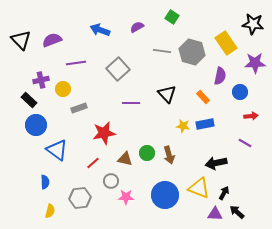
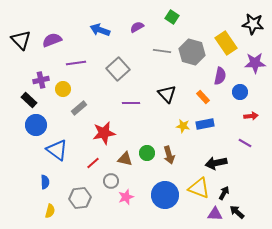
gray rectangle at (79, 108): rotated 21 degrees counterclockwise
pink star at (126, 197): rotated 21 degrees counterclockwise
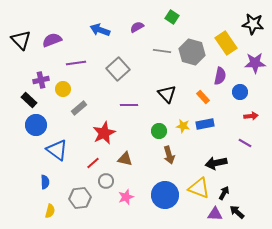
purple line at (131, 103): moved 2 px left, 2 px down
red star at (104, 133): rotated 15 degrees counterclockwise
green circle at (147, 153): moved 12 px right, 22 px up
gray circle at (111, 181): moved 5 px left
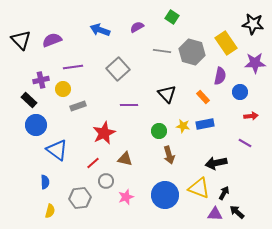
purple line at (76, 63): moved 3 px left, 4 px down
gray rectangle at (79, 108): moved 1 px left, 2 px up; rotated 21 degrees clockwise
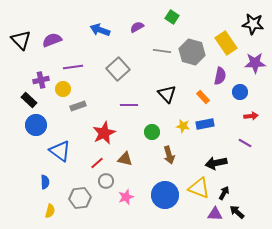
green circle at (159, 131): moved 7 px left, 1 px down
blue triangle at (57, 150): moved 3 px right, 1 px down
red line at (93, 163): moved 4 px right
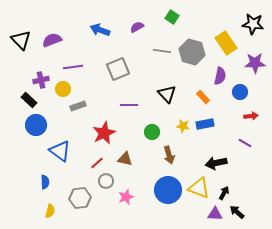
gray square at (118, 69): rotated 20 degrees clockwise
blue circle at (165, 195): moved 3 px right, 5 px up
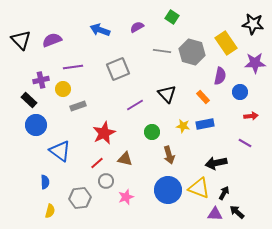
purple line at (129, 105): moved 6 px right; rotated 30 degrees counterclockwise
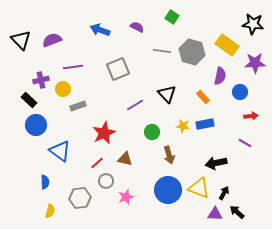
purple semicircle at (137, 27): rotated 56 degrees clockwise
yellow rectangle at (226, 43): moved 1 px right, 2 px down; rotated 20 degrees counterclockwise
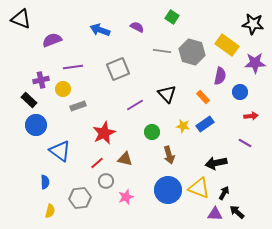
black triangle at (21, 40): moved 21 px up; rotated 25 degrees counterclockwise
blue rectangle at (205, 124): rotated 24 degrees counterclockwise
